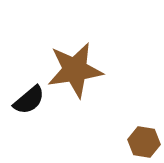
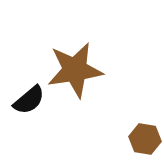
brown hexagon: moved 1 px right, 3 px up
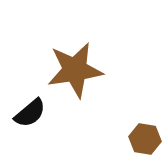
black semicircle: moved 1 px right, 13 px down
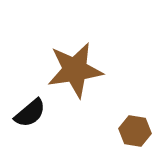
brown hexagon: moved 10 px left, 8 px up
